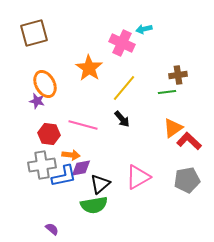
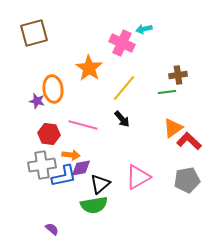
orange ellipse: moved 8 px right, 5 px down; rotated 20 degrees clockwise
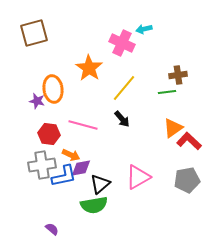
orange arrow: rotated 18 degrees clockwise
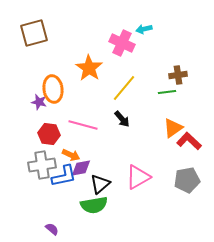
purple star: moved 2 px right, 1 px down
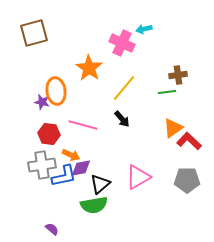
orange ellipse: moved 3 px right, 2 px down
purple star: moved 3 px right
gray pentagon: rotated 10 degrees clockwise
